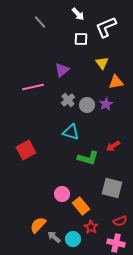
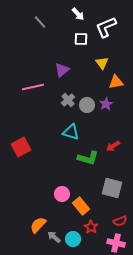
red square: moved 5 px left, 3 px up
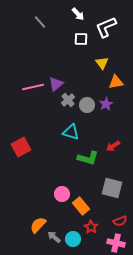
purple triangle: moved 6 px left, 14 px down
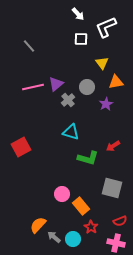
gray line: moved 11 px left, 24 px down
gray circle: moved 18 px up
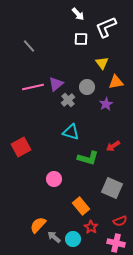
gray square: rotated 10 degrees clockwise
pink circle: moved 8 px left, 15 px up
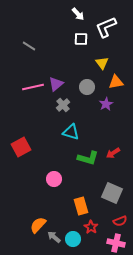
gray line: rotated 16 degrees counterclockwise
gray cross: moved 5 px left, 5 px down
red arrow: moved 7 px down
gray square: moved 5 px down
orange rectangle: rotated 24 degrees clockwise
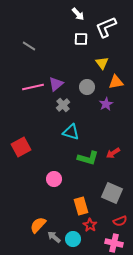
red star: moved 1 px left, 2 px up
pink cross: moved 2 px left
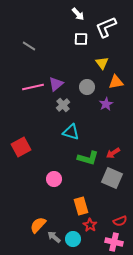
gray square: moved 15 px up
pink cross: moved 1 px up
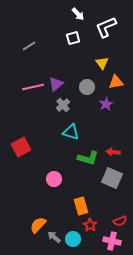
white square: moved 8 px left, 1 px up; rotated 16 degrees counterclockwise
gray line: rotated 64 degrees counterclockwise
red arrow: moved 1 px up; rotated 40 degrees clockwise
pink cross: moved 2 px left, 1 px up
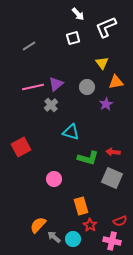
gray cross: moved 12 px left
